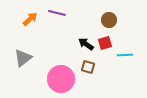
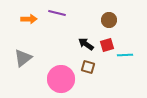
orange arrow: moved 1 px left; rotated 42 degrees clockwise
red square: moved 2 px right, 2 px down
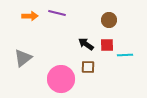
orange arrow: moved 1 px right, 3 px up
red square: rotated 16 degrees clockwise
brown square: rotated 16 degrees counterclockwise
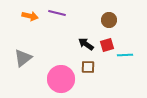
orange arrow: rotated 14 degrees clockwise
red square: rotated 16 degrees counterclockwise
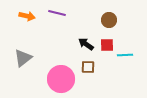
orange arrow: moved 3 px left
red square: rotated 16 degrees clockwise
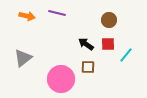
red square: moved 1 px right, 1 px up
cyan line: moved 1 px right; rotated 49 degrees counterclockwise
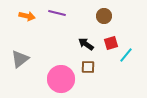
brown circle: moved 5 px left, 4 px up
red square: moved 3 px right, 1 px up; rotated 16 degrees counterclockwise
gray triangle: moved 3 px left, 1 px down
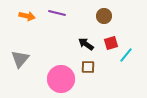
gray triangle: rotated 12 degrees counterclockwise
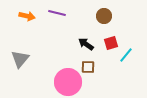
pink circle: moved 7 px right, 3 px down
